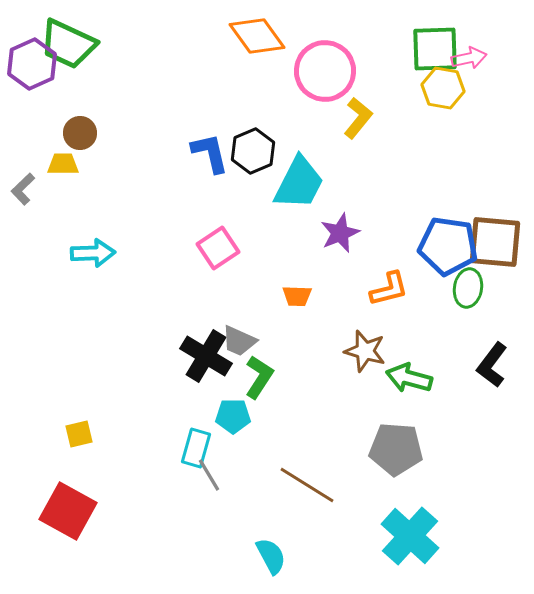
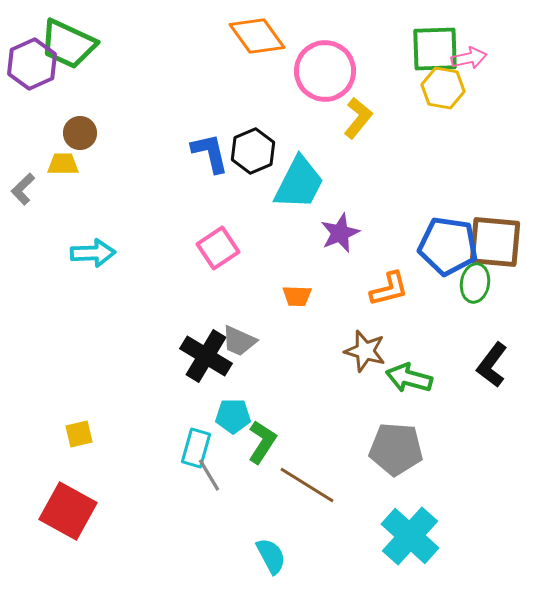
green ellipse: moved 7 px right, 5 px up
green L-shape: moved 3 px right, 65 px down
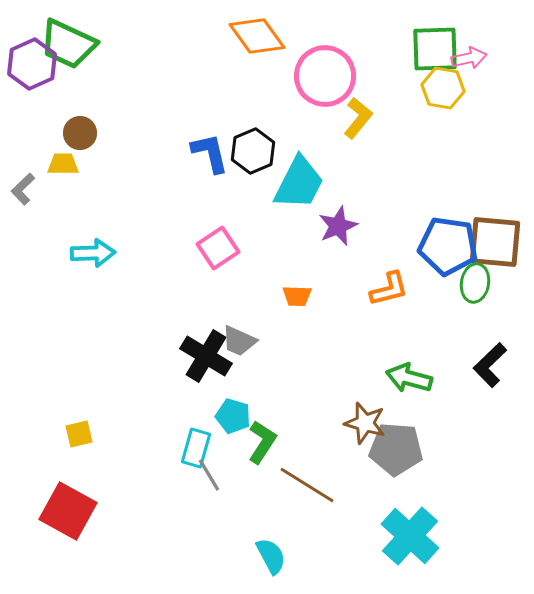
pink circle: moved 5 px down
purple star: moved 2 px left, 7 px up
brown star: moved 72 px down
black L-shape: moved 2 px left; rotated 9 degrees clockwise
cyan pentagon: rotated 16 degrees clockwise
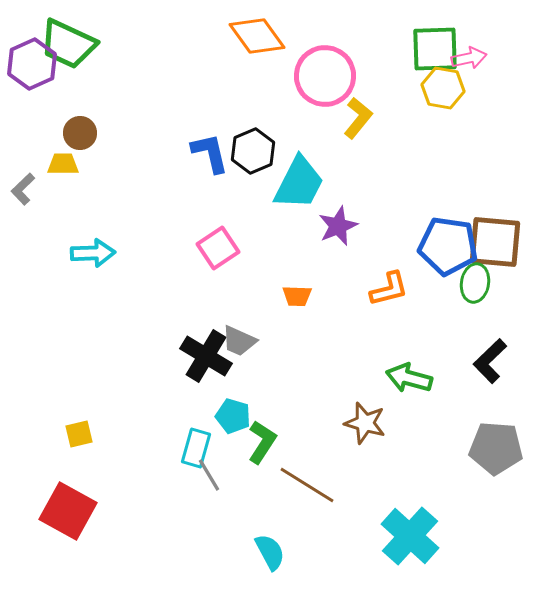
black L-shape: moved 4 px up
gray pentagon: moved 100 px right, 1 px up
cyan semicircle: moved 1 px left, 4 px up
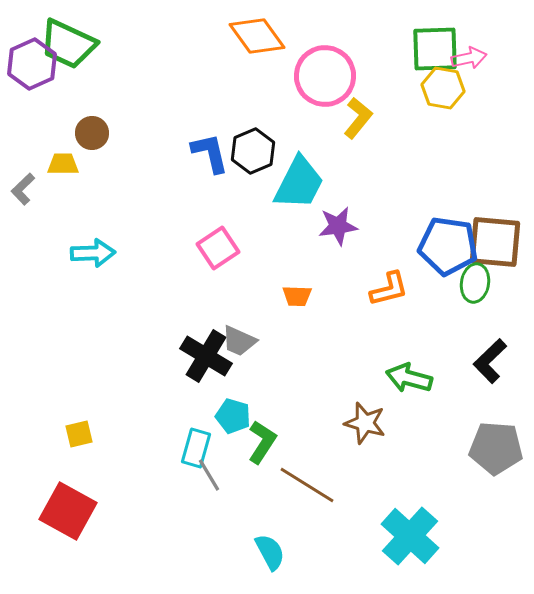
brown circle: moved 12 px right
purple star: rotated 15 degrees clockwise
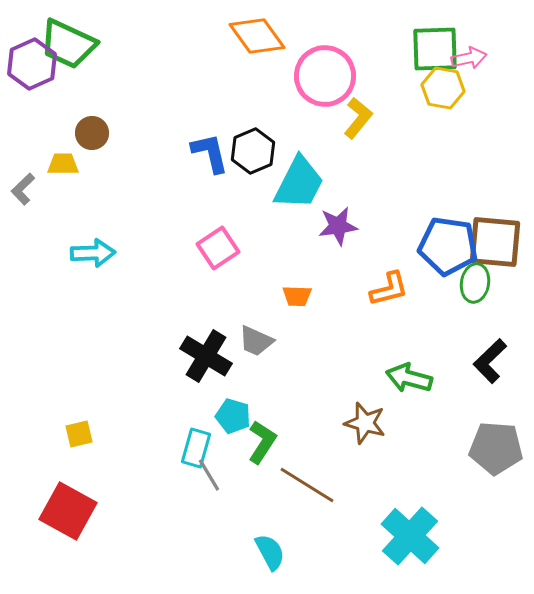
gray trapezoid: moved 17 px right
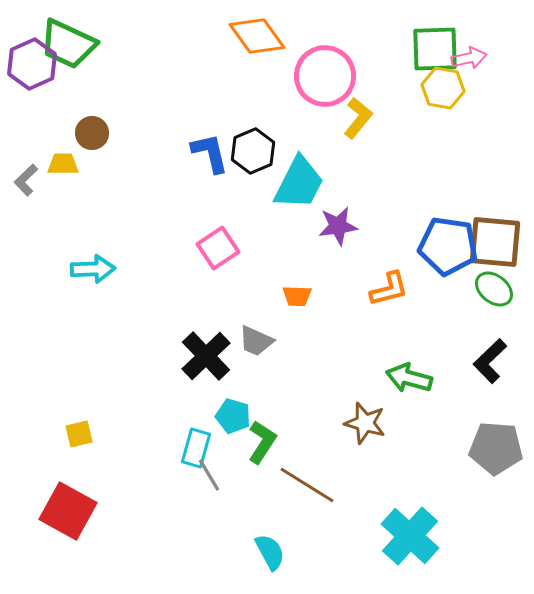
gray L-shape: moved 3 px right, 9 px up
cyan arrow: moved 16 px down
green ellipse: moved 19 px right, 6 px down; rotated 60 degrees counterclockwise
black cross: rotated 15 degrees clockwise
